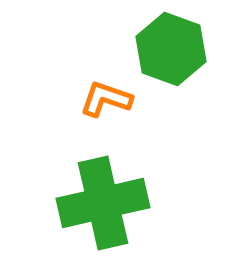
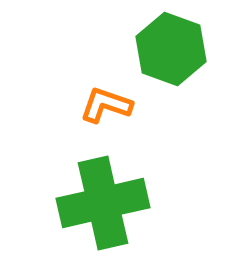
orange L-shape: moved 6 px down
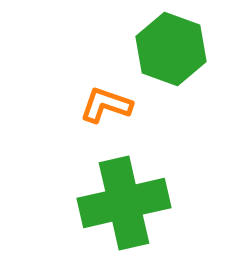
green cross: moved 21 px right
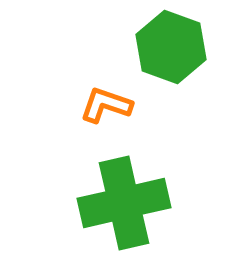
green hexagon: moved 2 px up
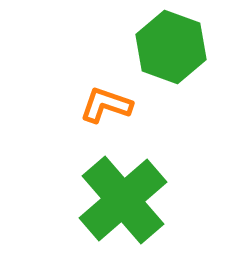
green cross: moved 1 px left, 3 px up; rotated 28 degrees counterclockwise
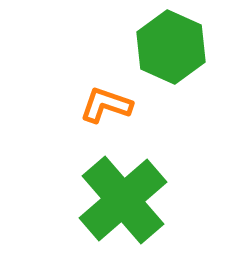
green hexagon: rotated 4 degrees clockwise
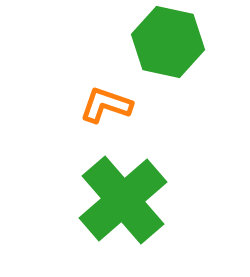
green hexagon: moved 3 px left, 5 px up; rotated 12 degrees counterclockwise
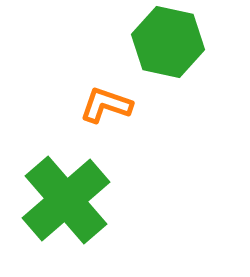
green cross: moved 57 px left
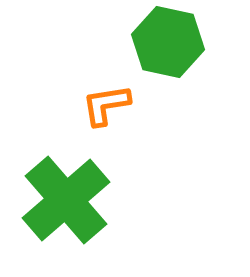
orange L-shape: rotated 28 degrees counterclockwise
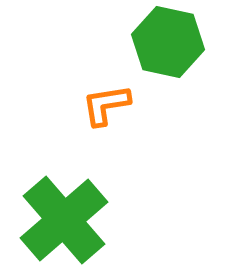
green cross: moved 2 px left, 20 px down
